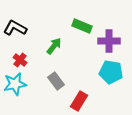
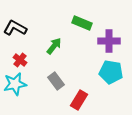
green rectangle: moved 3 px up
red rectangle: moved 1 px up
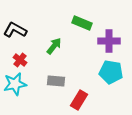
black L-shape: moved 2 px down
gray rectangle: rotated 48 degrees counterclockwise
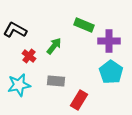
green rectangle: moved 2 px right, 2 px down
red cross: moved 9 px right, 4 px up
cyan pentagon: rotated 25 degrees clockwise
cyan star: moved 4 px right, 1 px down
